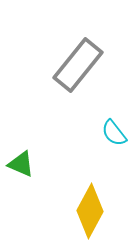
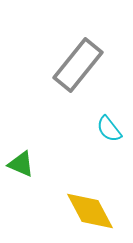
cyan semicircle: moved 5 px left, 4 px up
yellow diamond: rotated 56 degrees counterclockwise
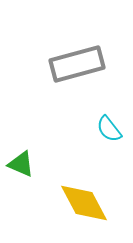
gray rectangle: moved 1 px left, 1 px up; rotated 36 degrees clockwise
yellow diamond: moved 6 px left, 8 px up
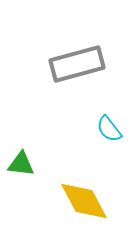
green triangle: rotated 16 degrees counterclockwise
yellow diamond: moved 2 px up
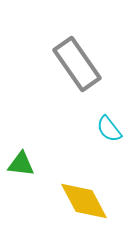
gray rectangle: rotated 70 degrees clockwise
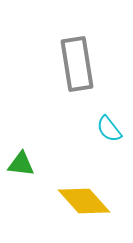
gray rectangle: rotated 26 degrees clockwise
yellow diamond: rotated 14 degrees counterclockwise
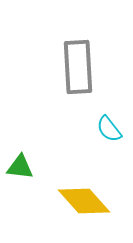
gray rectangle: moved 1 px right, 3 px down; rotated 6 degrees clockwise
green triangle: moved 1 px left, 3 px down
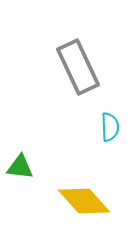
gray rectangle: rotated 22 degrees counterclockwise
cyan semicircle: moved 1 px right, 2 px up; rotated 144 degrees counterclockwise
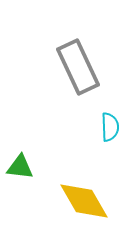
yellow diamond: rotated 12 degrees clockwise
